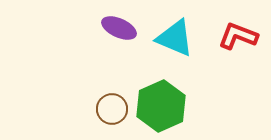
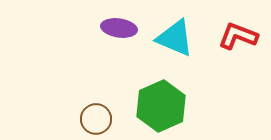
purple ellipse: rotated 16 degrees counterclockwise
brown circle: moved 16 px left, 10 px down
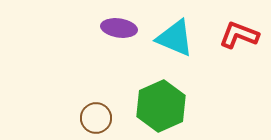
red L-shape: moved 1 px right, 1 px up
brown circle: moved 1 px up
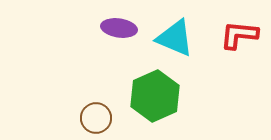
red L-shape: rotated 15 degrees counterclockwise
green hexagon: moved 6 px left, 10 px up
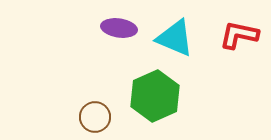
red L-shape: rotated 6 degrees clockwise
brown circle: moved 1 px left, 1 px up
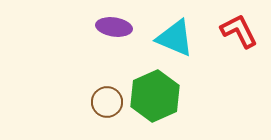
purple ellipse: moved 5 px left, 1 px up
red L-shape: moved 4 px up; rotated 51 degrees clockwise
brown circle: moved 12 px right, 15 px up
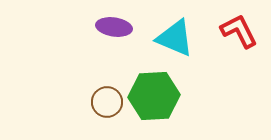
green hexagon: moved 1 px left; rotated 21 degrees clockwise
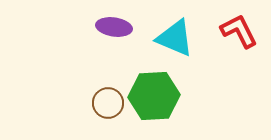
brown circle: moved 1 px right, 1 px down
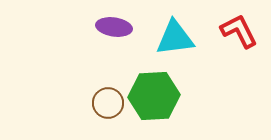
cyan triangle: rotated 30 degrees counterclockwise
